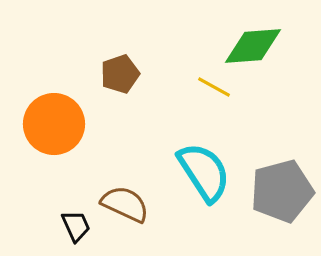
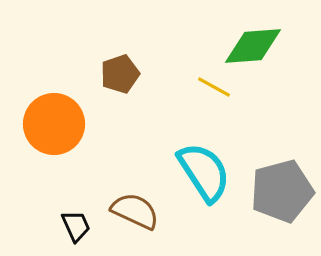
brown semicircle: moved 10 px right, 7 px down
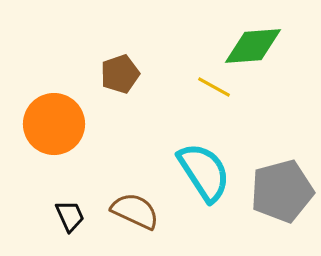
black trapezoid: moved 6 px left, 10 px up
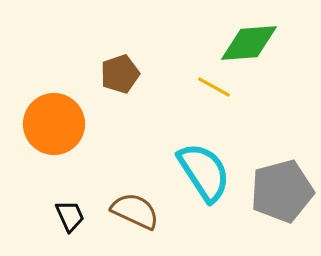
green diamond: moved 4 px left, 3 px up
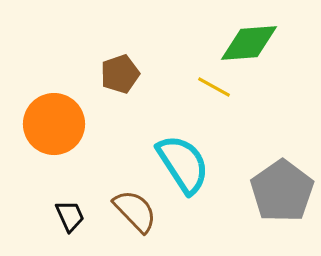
cyan semicircle: moved 21 px left, 8 px up
gray pentagon: rotated 20 degrees counterclockwise
brown semicircle: rotated 21 degrees clockwise
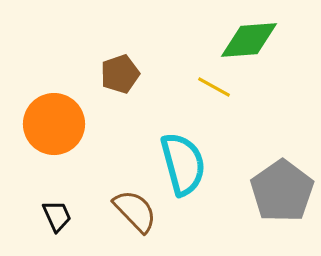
green diamond: moved 3 px up
cyan semicircle: rotated 18 degrees clockwise
black trapezoid: moved 13 px left
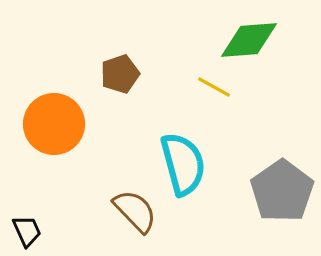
black trapezoid: moved 30 px left, 15 px down
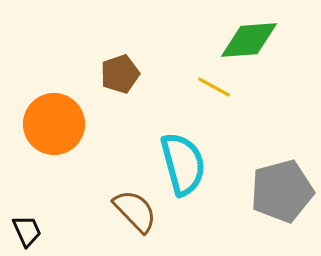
gray pentagon: rotated 20 degrees clockwise
